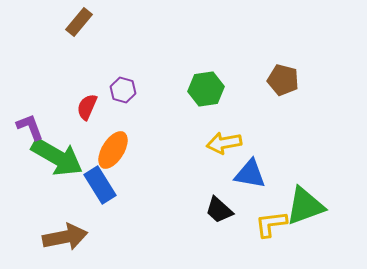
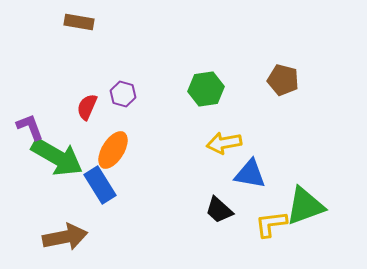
brown rectangle: rotated 60 degrees clockwise
purple hexagon: moved 4 px down
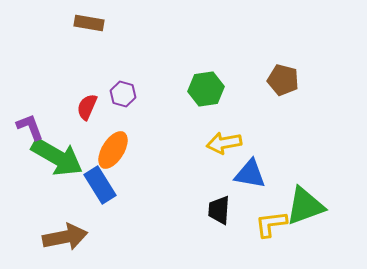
brown rectangle: moved 10 px right, 1 px down
black trapezoid: rotated 52 degrees clockwise
